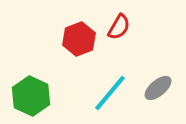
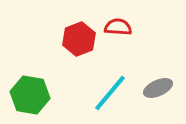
red semicircle: moved 1 px left; rotated 116 degrees counterclockwise
gray ellipse: rotated 16 degrees clockwise
green hexagon: moved 1 px left, 1 px up; rotated 15 degrees counterclockwise
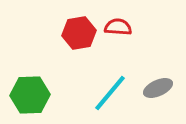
red hexagon: moved 6 px up; rotated 12 degrees clockwise
green hexagon: rotated 12 degrees counterclockwise
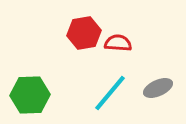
red semicircle: moved 16 px down
red hexagon: moved 5 px right
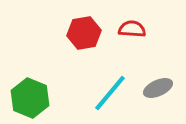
red semicircle: moved 14 px right, 14 px up
green hexagon: moved 3 px down; rotated 24 degrees clockwise
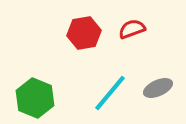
red semicircle: rotated 24 degrees counterclockwise
green hexagon: moved 5 px right
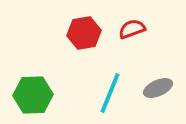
cyan line: rotated 18 degrees counterclockwise
green hexagon: moved 2 px left, 3 px up; rotated 24 degrees counterclockwise
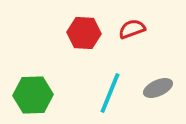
red hexagon: rotated 12 degrees clockwise
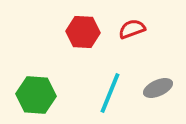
red hexagon: moved 1 px left, 1 px up
green hexagon: moved 3 px right; rotated 6 degrees clockwise
